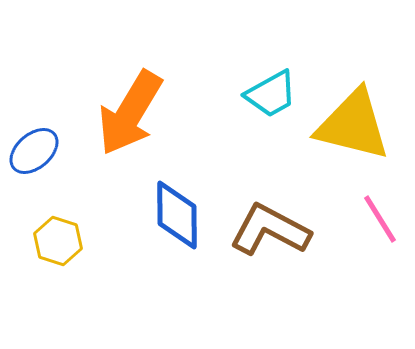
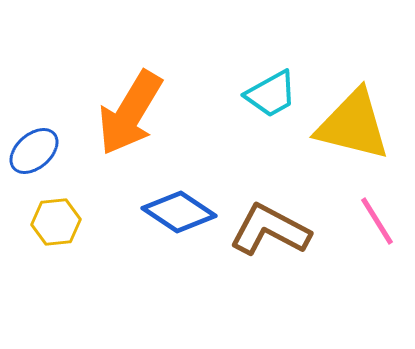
blue diamond: moved 2 px right, 3 px up; rotated 56 degrees counterclockwise
pink line: moved 3 px left, 2 px down
yellow hexagon: moved 2 px left, 19 px up; rotated 24 degrees counterclockwise
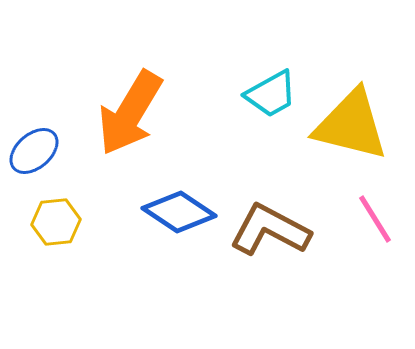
yellow triangle: moved 2 px left
pink line: moved 2 px left, 2 px up
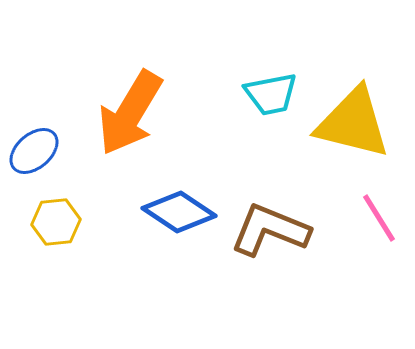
cyan trapezoid: rotated 18 degrees clockwise
yellow triangle: moved 2 px right, 2 px up
pink line: moved 4 px right, 1 px up
brown L-shape: rotated 6 degrees counterclockwise
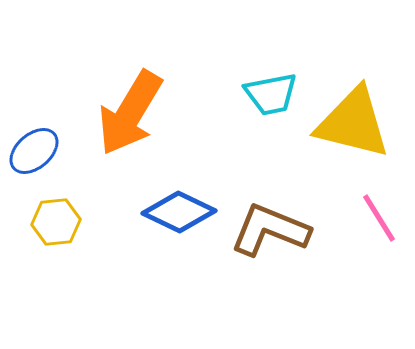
blue diamond: rotated 8 degrees counterclockwise
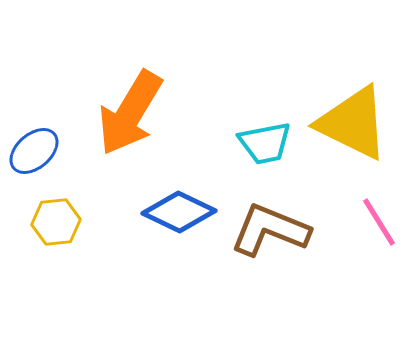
cyan trapezoid: moved 6 px left, 49 px down
yellow triangle: rotated 12 degrees clockwise
pink line: moved 4 px down
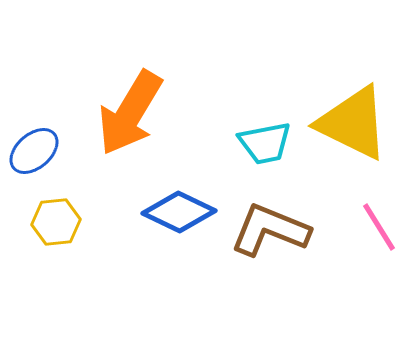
pink line: moved 5 px down
